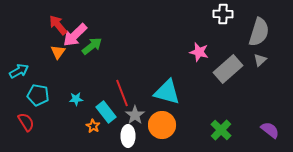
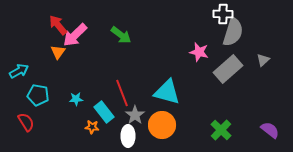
gray semicircle: moved 26 px left
green arrow: moved 29 px right, 11 px up; rotated 75 degrees clockwise
gray triangle: moved 3 px right
cyan rectangle: moved 2 px left
orange star: moved 1 px left, 1 px down; rotated 24 degrees counterclockwise
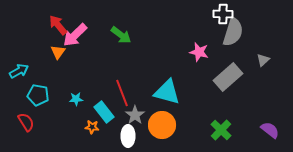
gray rectangle: moved 8 px down
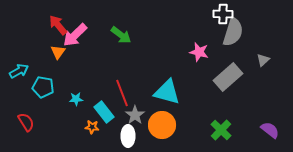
cyan pentagon: moved 5 px right, 8 px up
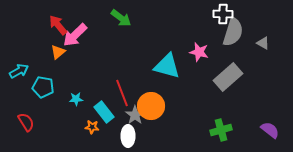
green arrow: moved 17 px up
orange triangle: rotated 14 degrees clockwise
gray triangle: moved 17 px up; rotated 48 degrees counterclockwise
cyan triangle: moved 26 px up
orange circle: moved 11 px left, 19 px up
green cross: rotated 30 degrees clockwise
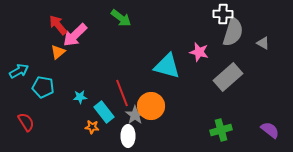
cyan star: moved 4 px right, 2 px up
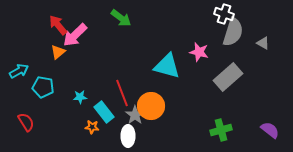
white cross: moved 1 px right; rotated 18 degrees clockwise
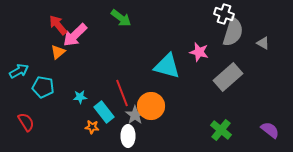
green cross: rotated 35 degrees counterclockwise
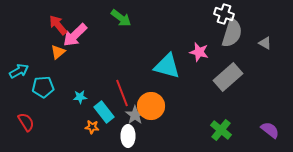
gray semicircle: moved 1 px left, 1 px down
gray triangle: moved 2 px right
cyan pentagon: rotated 15 degrees counterclockwise
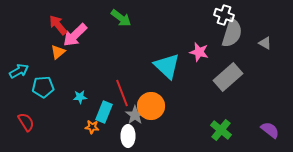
white cross: moved 1 px down
cyan triangle: rotated 28 degrees clockwise
cyan rectangle: rotated 60 degrees clockwise
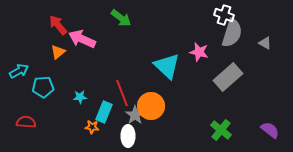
pink arrow: moved 7 px right, 4 px down; rotated 68 degrees clockwise
red semicircle: rotated 54 degrees counterclockwise
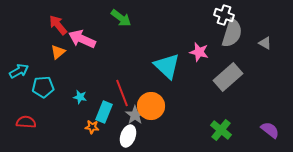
cyan star: rotated 16 degrees clockwise
white ellipse: rotated 20 degrees clockwise
